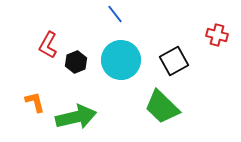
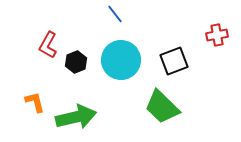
red cross: rotated 25 degrees counterclockwise
black square: rotated 8 degrees clockwise
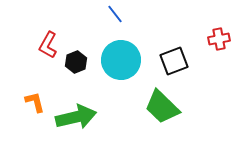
red cross: moved 2 px right, 4 px down
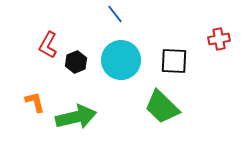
black square: rotated 24 degrees clockwise
